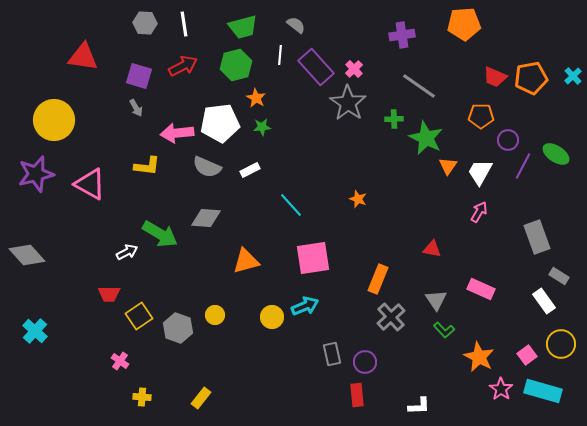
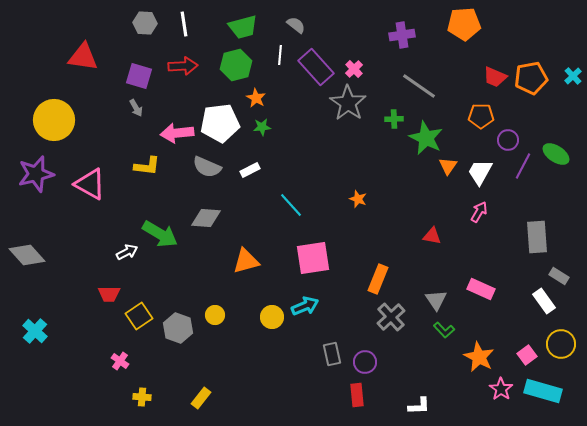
red arrow at (183, 66): rotated 24 degrees clockwise
gray rectangle at (537, 237): rotated 16 degrees clockwise
red triangle at (432, 249): moved 13 px up
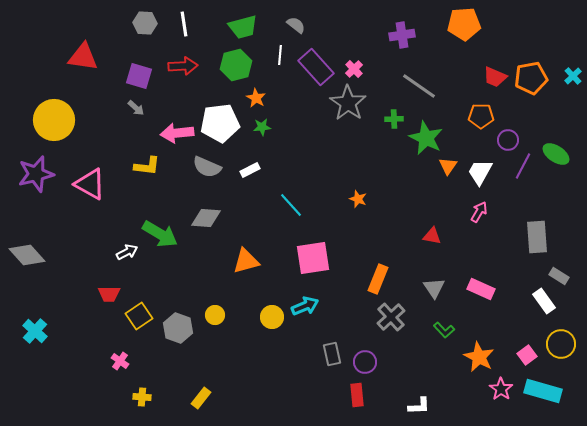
gray arrow at (136, 108): rotated 18 degrees counterclockwise
gray triangle at (436, 300): moved 2 px left, 12 px up
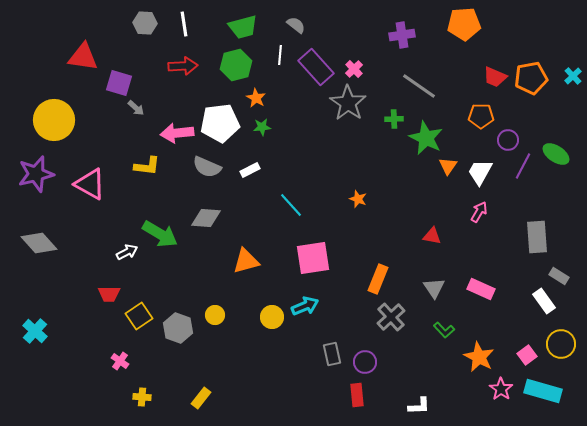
purple square at (139, 76): moved 20 px left, 7 px down
gray diamond at (27, 255): moved 12 px right, 12 px up
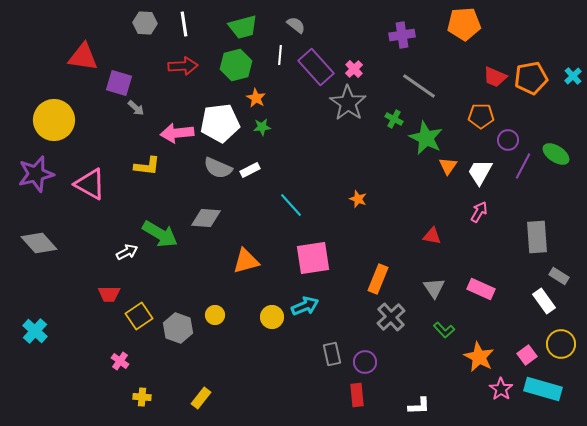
green cross at (394, 119): rotated 30 degrees clockwise
gray semicircle at (207, 167): moved 11 px right, 1 px down
cyan rectangle at (543, 391): moved 2 px up
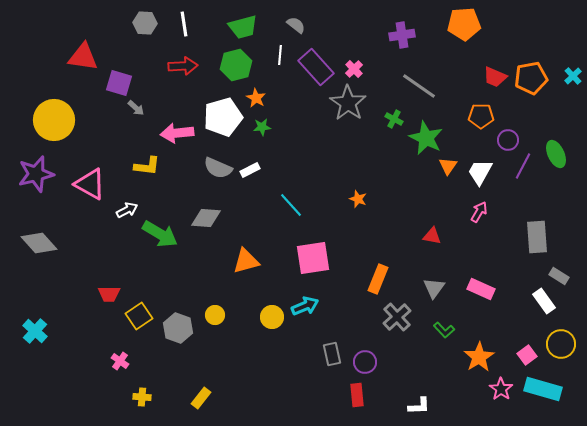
white pentagon at (220, 123): moved 3 px right, 6 px up; rotated 9 degrees counterclockwise
green ellipse at (556, 154): rotated 32 degrees clockwise
white arrow at (127, 252): moved 42 px up
gray triangle at (434, 288): rotated 10 degrees clockwise
gray cross at (391, 317): moved 6 px right
orange star at (479, 357): rotated 12 degrees clockwise
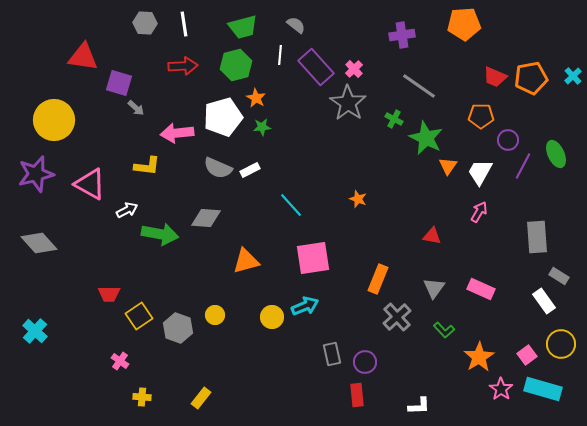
green arrow at (160, 234): rotated 21 degrees counterclockwise
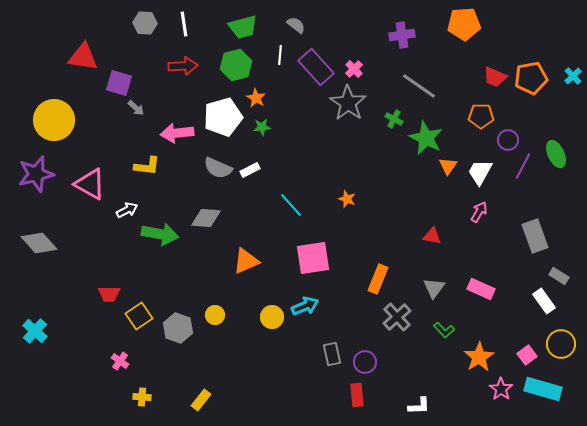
orange star at (358, 199): moved 11 px left
gray rectangle at (537, 237): moved 2 px left, 1 px up; rotated 16 degrees counterclockwise
orange triangle at (246, 261): rotated 8 degrees counterclockwise
yellow rectangle at (201, 398): moved 2 px down
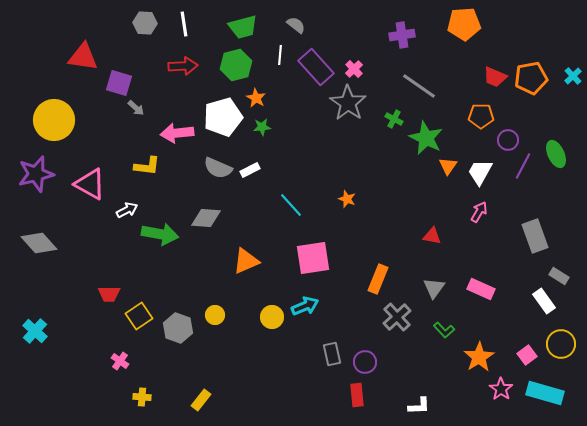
cyan rectangle at (543, 389): moved 2 px right, 4 px down
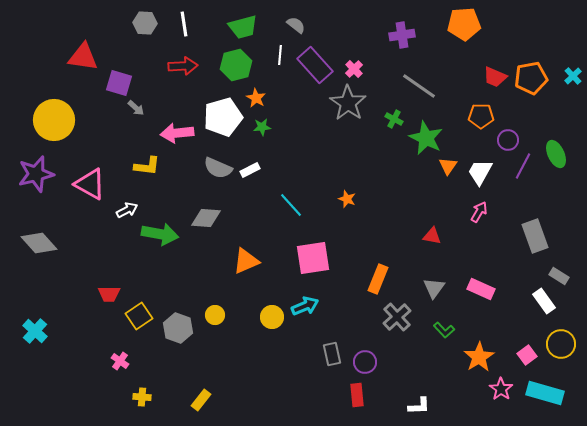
purple rectangle at (316, 67): moved 1 px left, 2 px up
